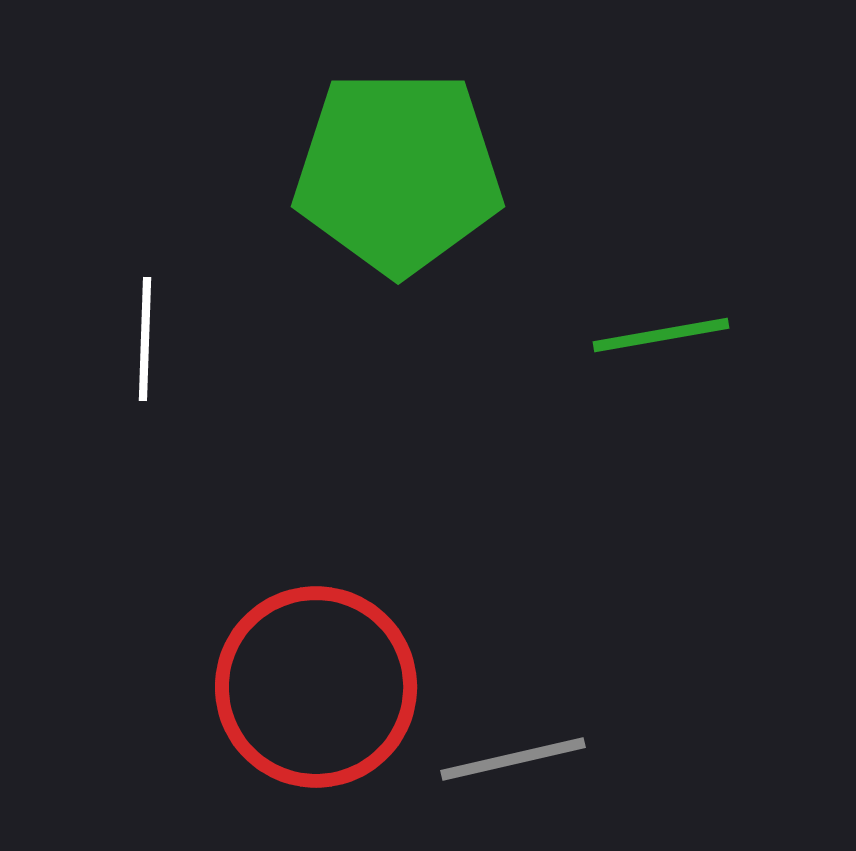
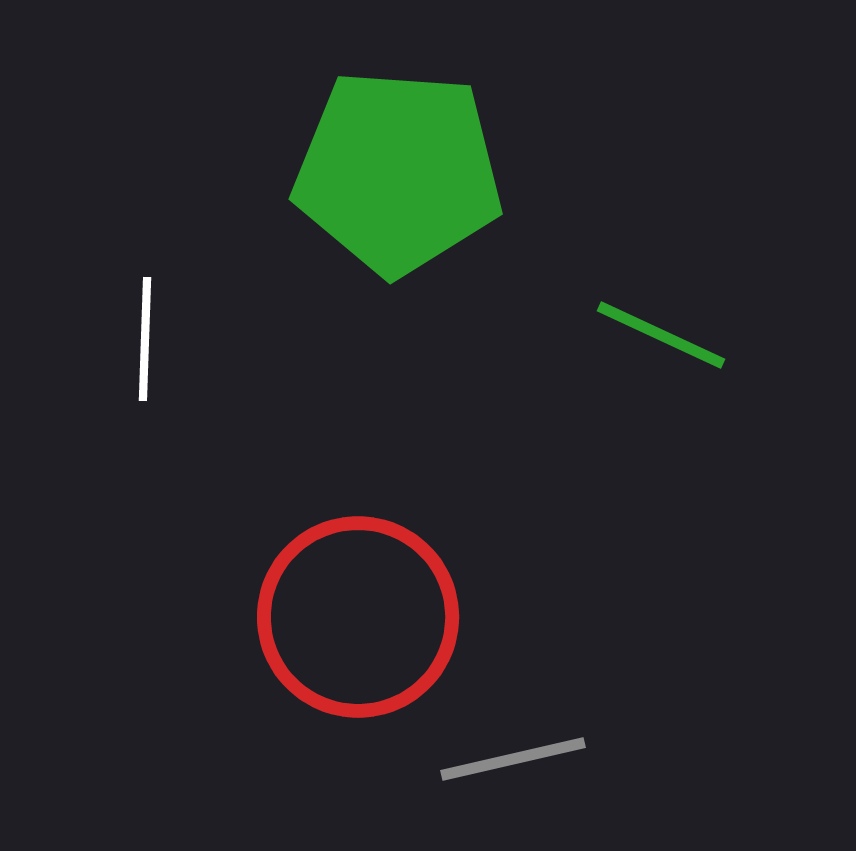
green pentagon: rotated 4 degrees clockwise
green line: rotated 35 degrees clockwise
red circle: moved 42 px right, 70 px up
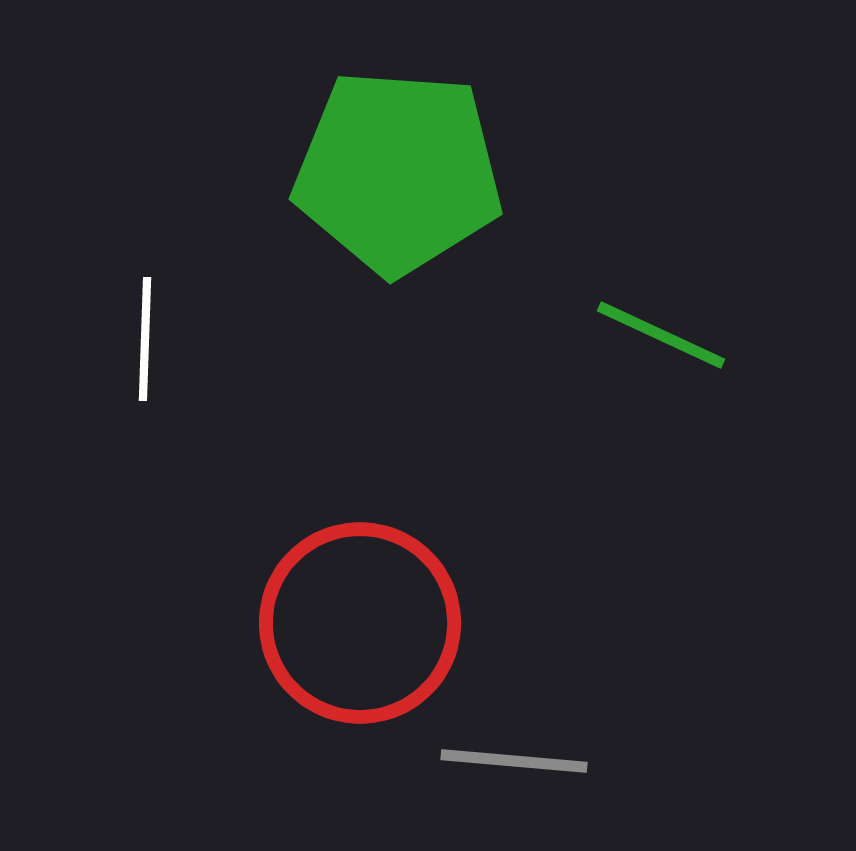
red circle: moved 2 px right, 6 px down
gray line: moved 1 px right, 2 px down; rotated 18 degrees clockwise
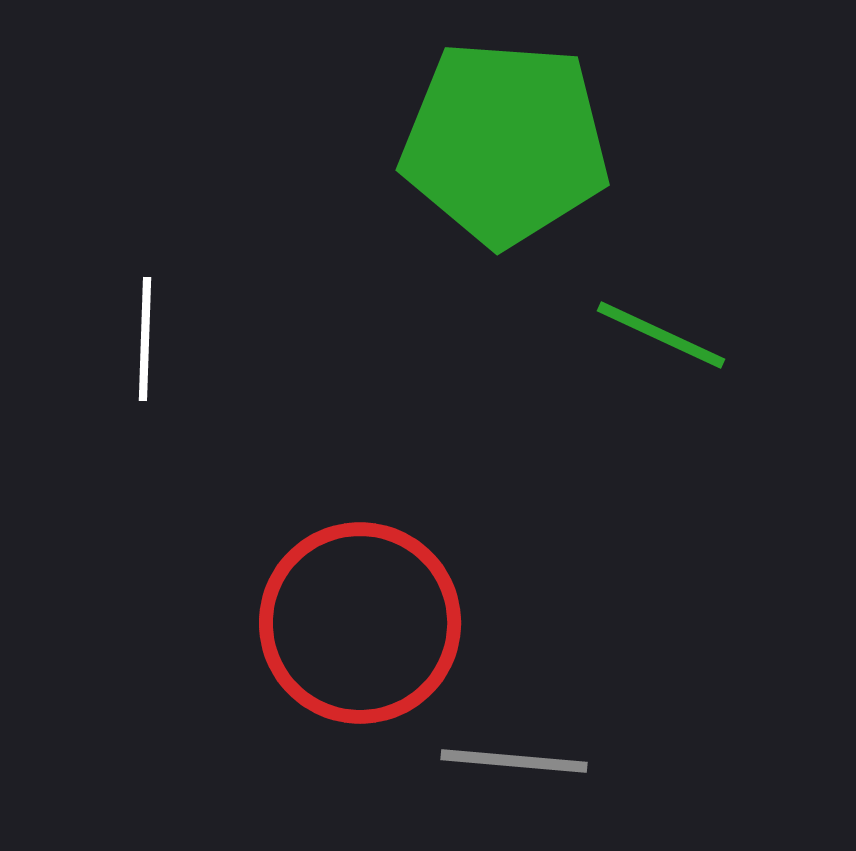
green pentagon: moved 107 px right, 29 px up
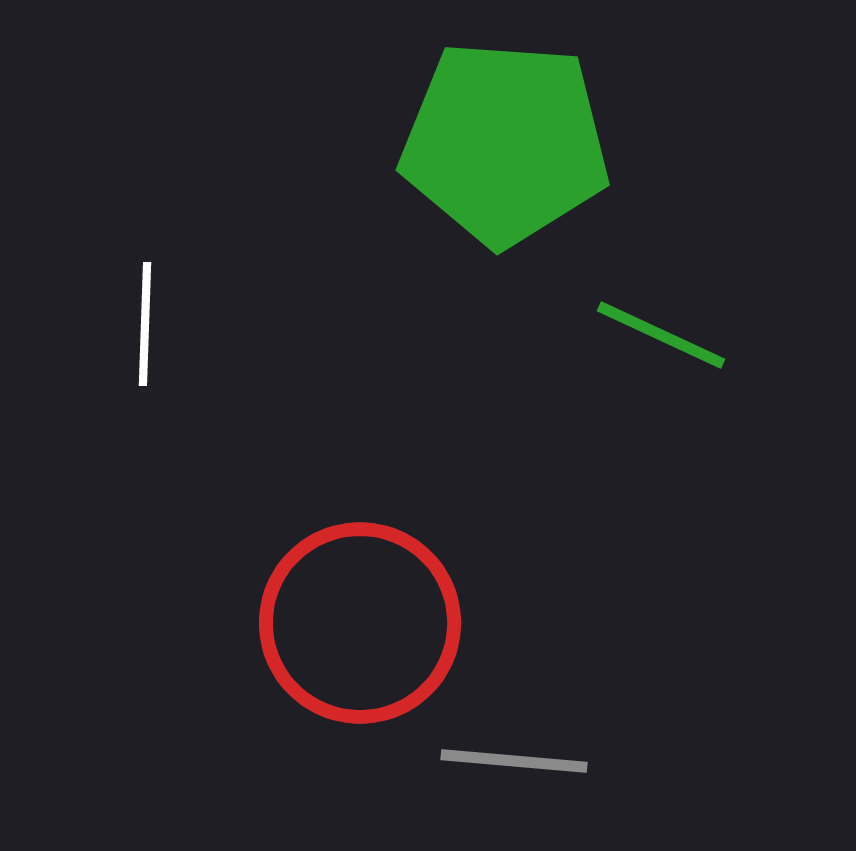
white line: moved 15 px up
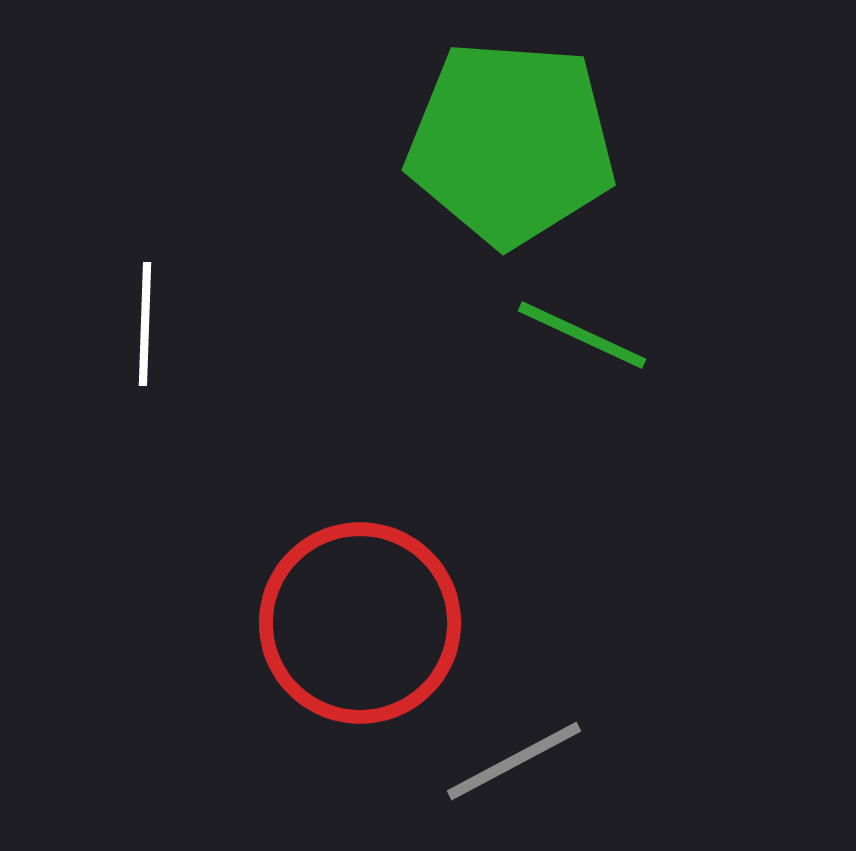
green pentagon: moved 6 px right
green line: moved 79 px left
gray line: rotated 33 degrees counterclockwise
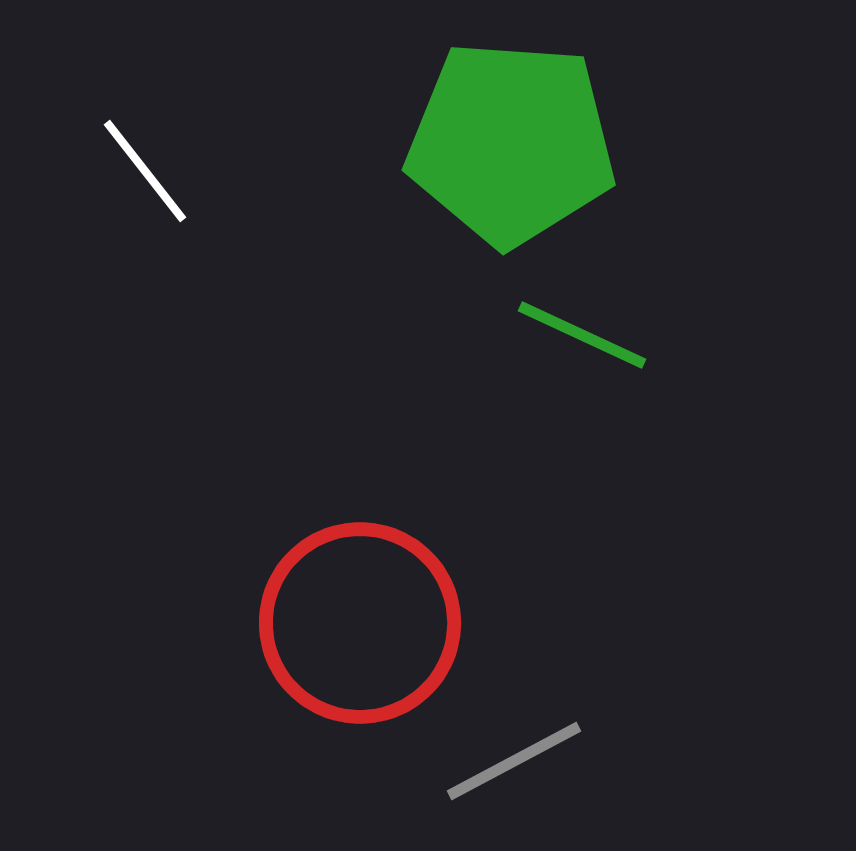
white line: moved 153 px up; rotated 40 degrees counterclockwise
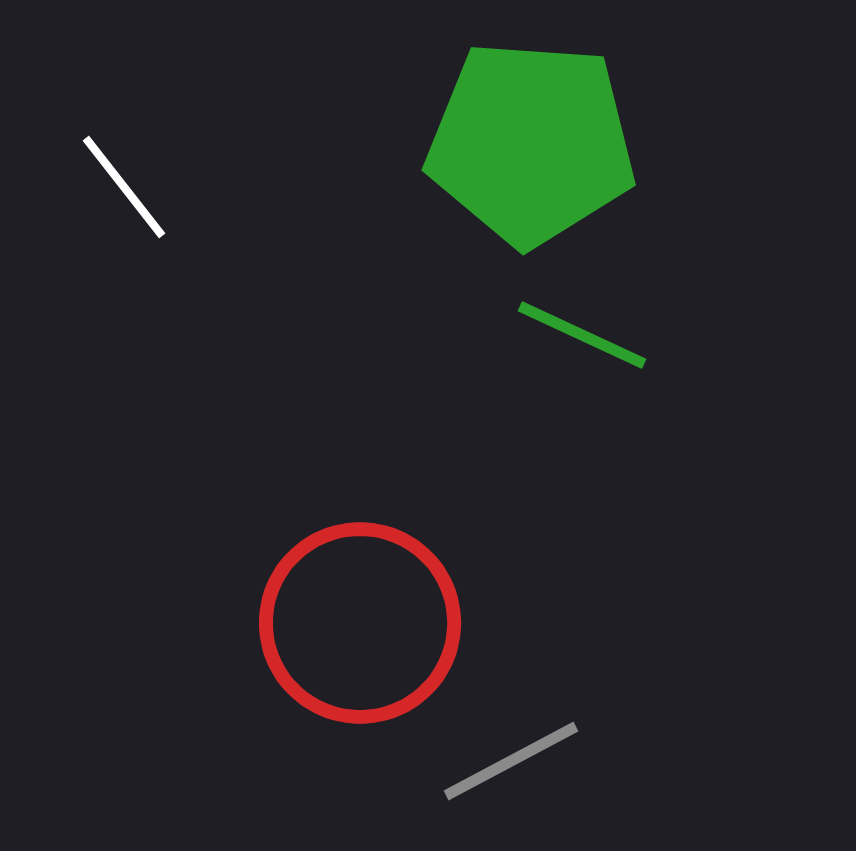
green pentagon: moved 20 px right
white line: moved 21 px left, 16 px down
gray line: moved 3 px left
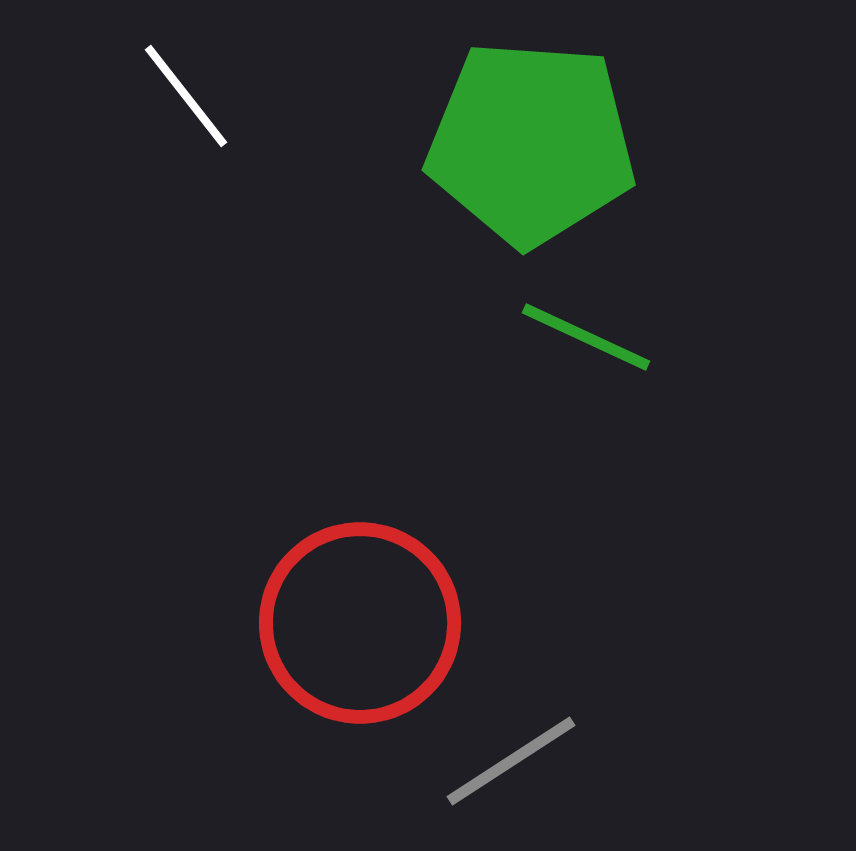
white line: moved 62 px right, 91 px up
green line: moved 4 px right, 2 px down
gray line: rotated 5 degrees counterclockwise
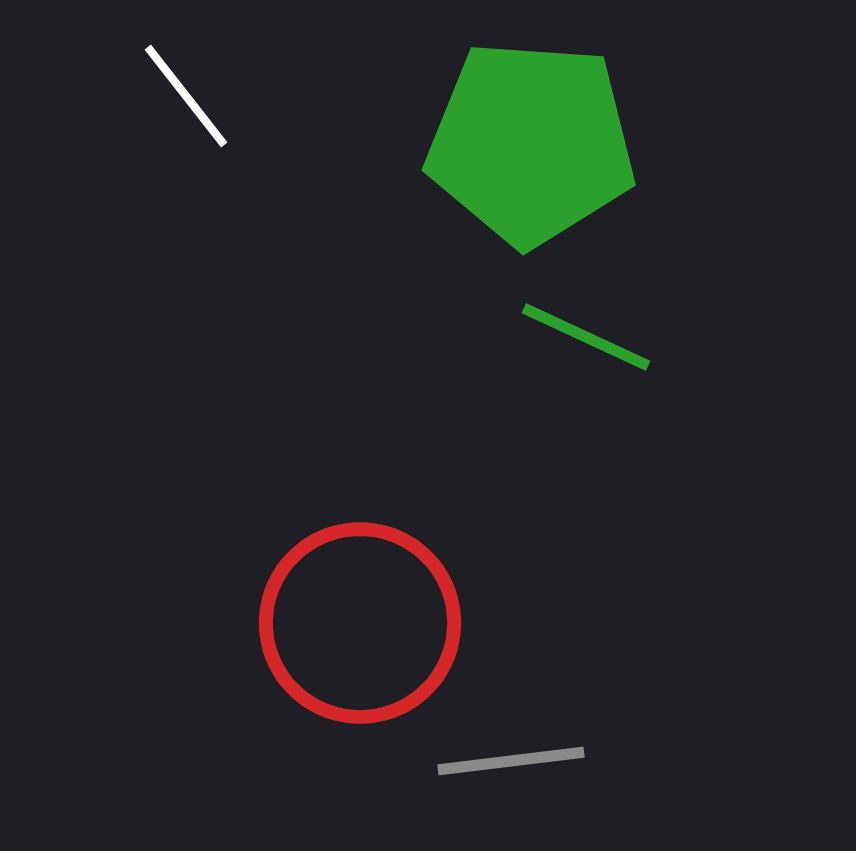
gray line: rotated 26 degrees clockwise
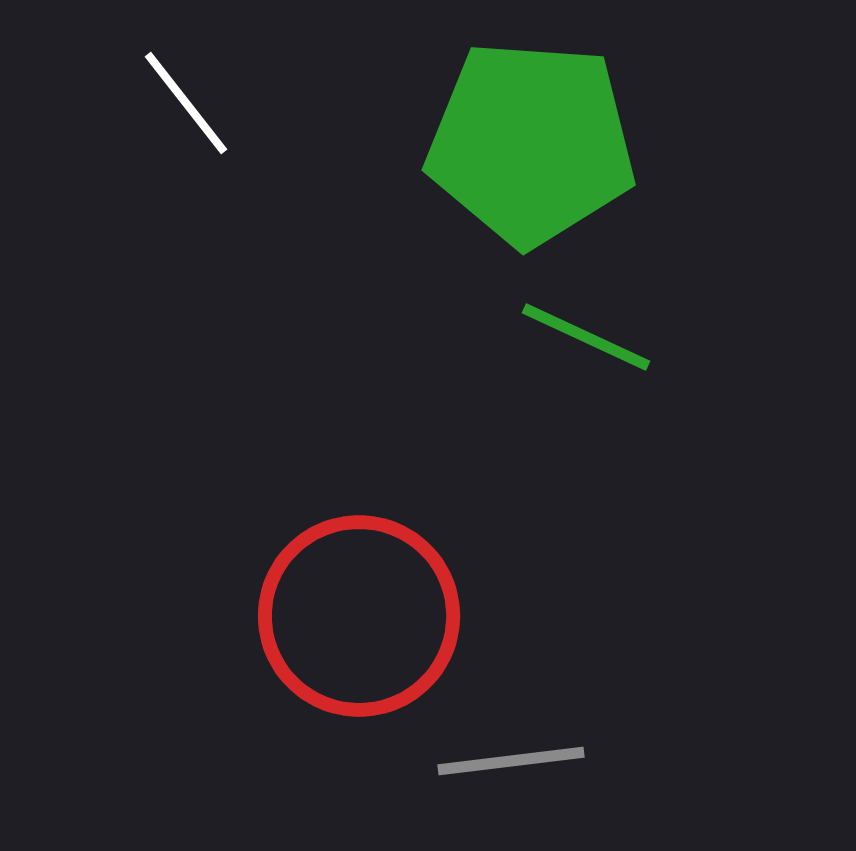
white line: moved 7 px down
red circle: moved 1 px left, 7 px up
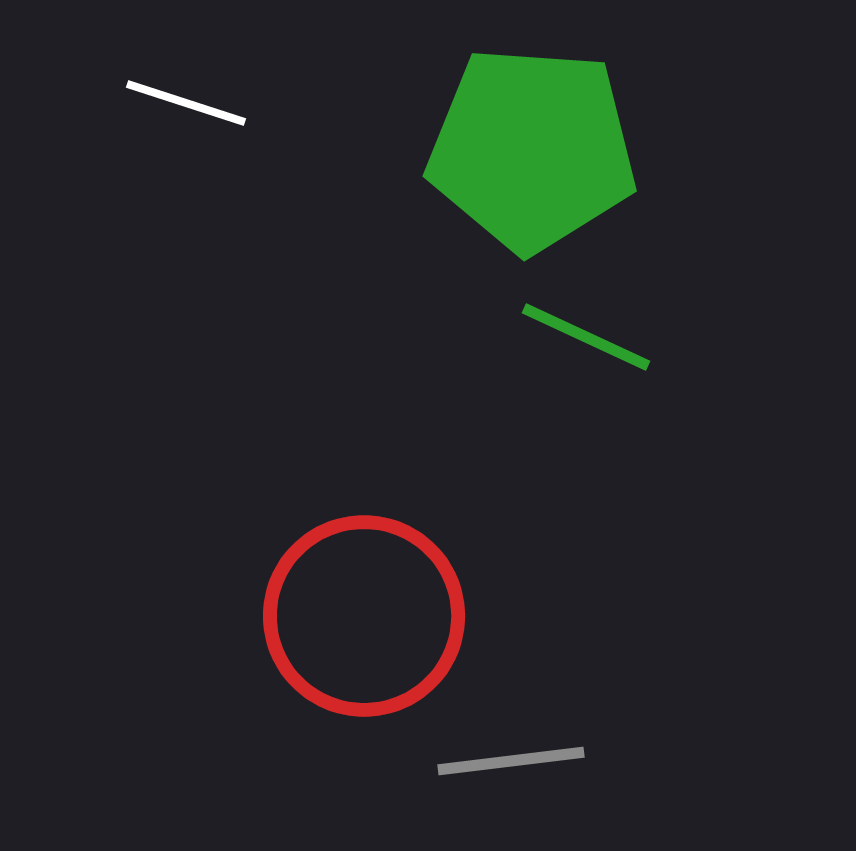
white line: rotated 34 degrees counterclockwise
green pentagon: moved 1 px right, 6 px down
red circle: moved 5 px right
